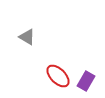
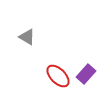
purple rectangle: moved 7 px up; rotated 12 degrees clockwise
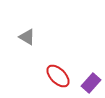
purple rectangle: moved 5 px right, 9 px down
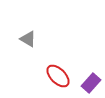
gray triangle: moved 1 px right, 2 px down
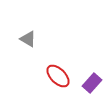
purple rectangle: moved 1 px right
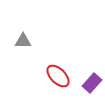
gray triangle: moved 5 px left, 2 px down; rotated 30 degrees counterclockwise
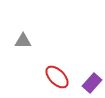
red ellipse: moved 1 px left, 1 px down
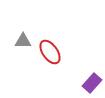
red ellipse: moved 7 px left, 25 px up; rotated 10 degrees clockwise
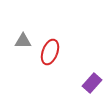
red ellipse: rotated 55 degrees clockwise
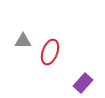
purple rectangle: moved 9 px left
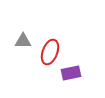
purple rectangle: moved 12 px left, 10 px up; rotated 36 degrees clockwise
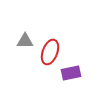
gray triangle: moved 2 px right
